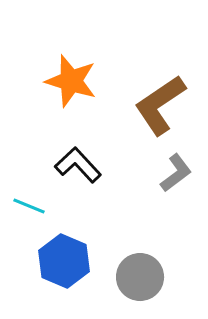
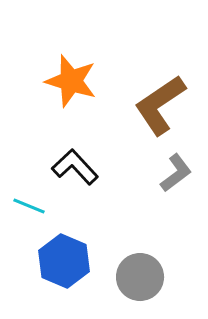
black L-shape: moved 3 px left, 2 px down
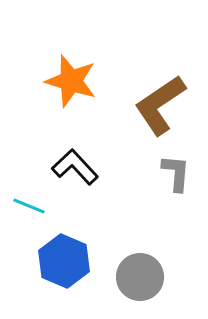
gray L-shape: rotated 48 degrees counterclockwise
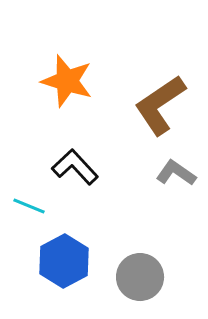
orange star: moved 4 px left
gray L-shape: rotated 60 degrees counterclockwise
blue hexagon: rotated 9 degrees clockwise
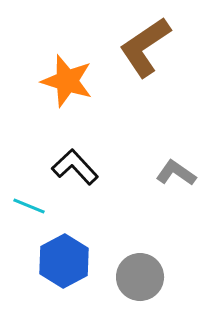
brown L-shape: moved 15 px left, 58 px up
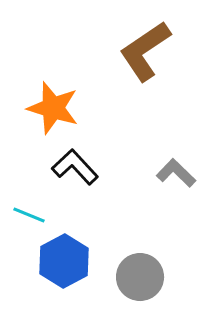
brown L-shape: moved 4 px down
orange star: moved 14 px left, 27 px down
gray L-shape: rotated 9 degrees clockwise
cyan line: moved 9 px down
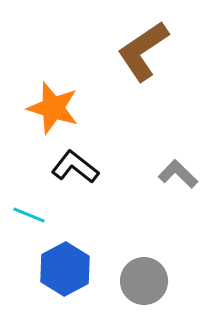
brown L-shape: moved 2 px left
black L-shape: rotated 9 degrees counterclockwise
gray L-shape: moved 2 px right, 1 px down
blue hexagon: moved 1 px right, 8 px down
gray circle: moved 4 px right, 4 px down
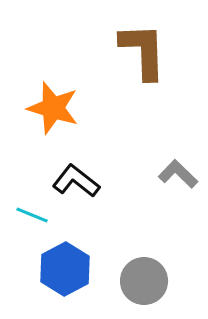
brown L-shape: rotated 122 degrees clockwise
black L-shape: moved 1 px right, 14 px down
cyan line: moved 3 px right
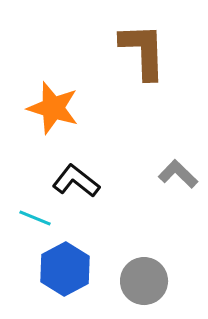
cyan line: moved 3 px right, 3 px down
